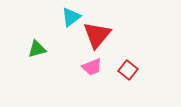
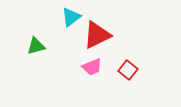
red triangle: rotated 24 degrees clockwise
green triangle: moved 1 px left, 3 px up
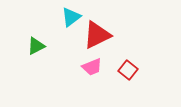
green triangle: rotated 12 degrees counterclockwise
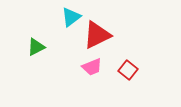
green triangle: moved 1 px down
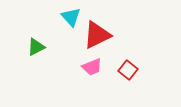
cyan triangle: rotated 35 degrees counterclockwise
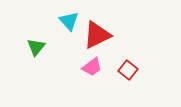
cyan triangle: moved 2 px left, 4 px down
green triangle: rotated 24 degrees counterclockwise
pink trapezoid: rotated 15 degrees counterclockwise
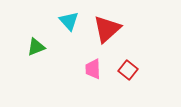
red triangle: moved 10 px right, 6 px up; rotated 16 degrees counterclockwise
green triangle: rotated 30 degrees clockwise
pink trapezoid: moved 1 px right, 2 px down; rotated 125 degrees clockwise
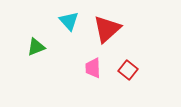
pink trapezoid: moved 1 px up
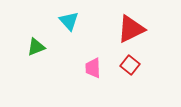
red triangle: moved 24 px right; rotated 16 degrees clockwise
red square: moved 2 px right, 5 px up
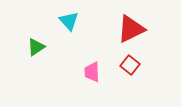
green triangle: rotated 12 degrees counterclockwise
pink trapezoid: moved 1 px left, 4 px down
